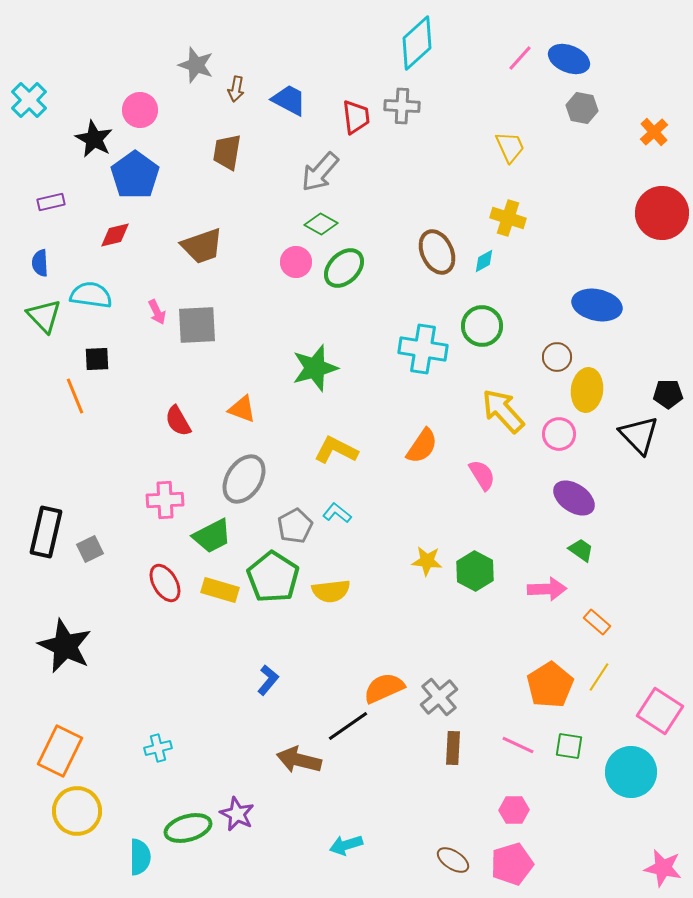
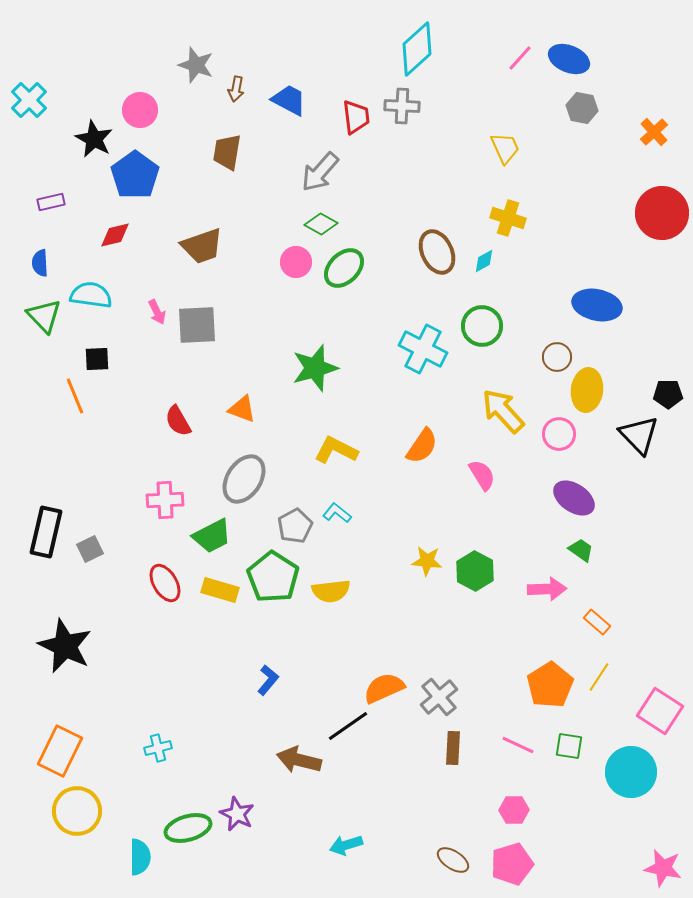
cyan diamond at (417, 43): moved 6 px down
yellow trapezoid at (510, 147): moved 5 px left, 1 px down
cyan cross at (423, 349): rotated 18 degrees clockwise
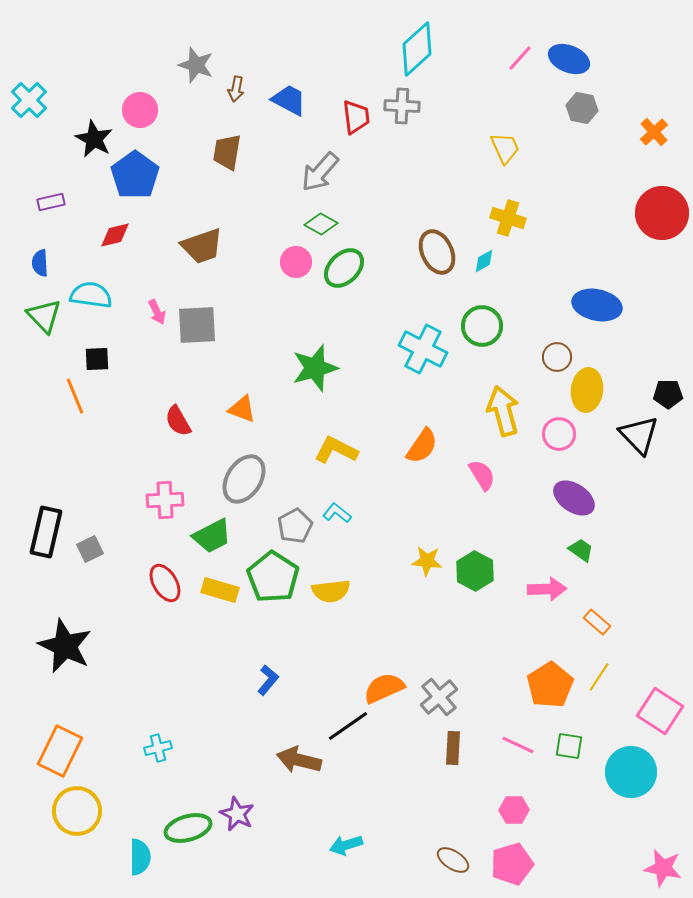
yellow arrow at (503, 411): rotated 27 degrees clockwise
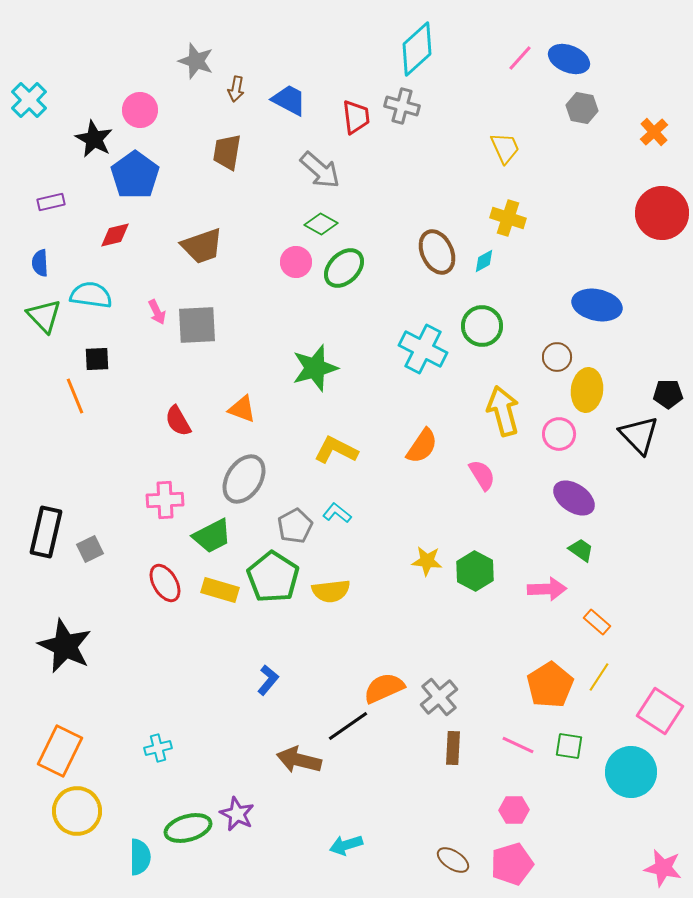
gray star at (196, 65): moved 4 px up
gray cross at (402, 106): rotated 12 degrees clockwise
gray arrow at (320, 172): moved 2 px up; rotated 90 degrees counterclockwise
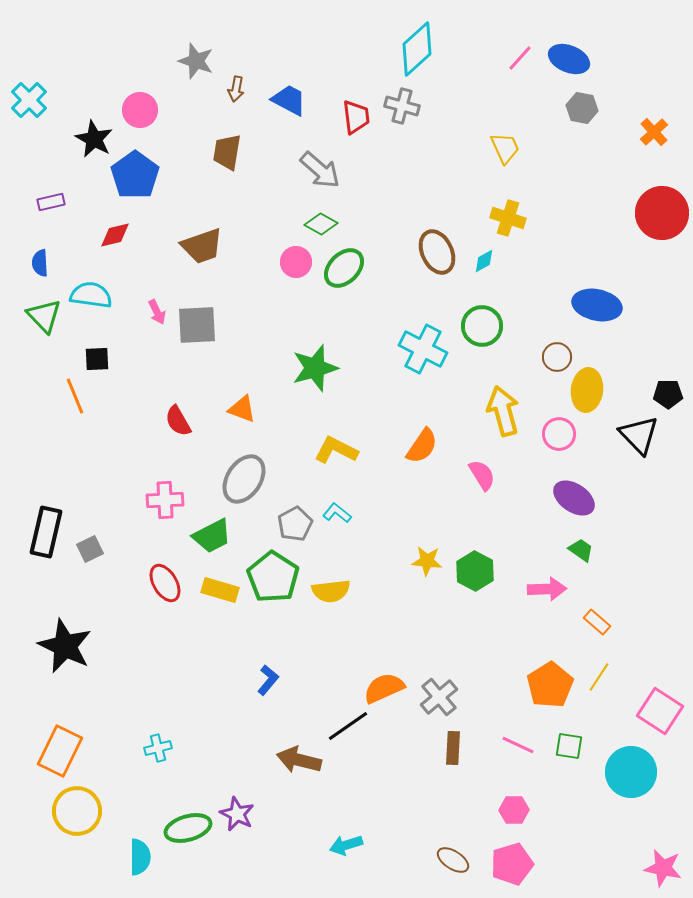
gray pentagon at (295, 526): moved 2 px up
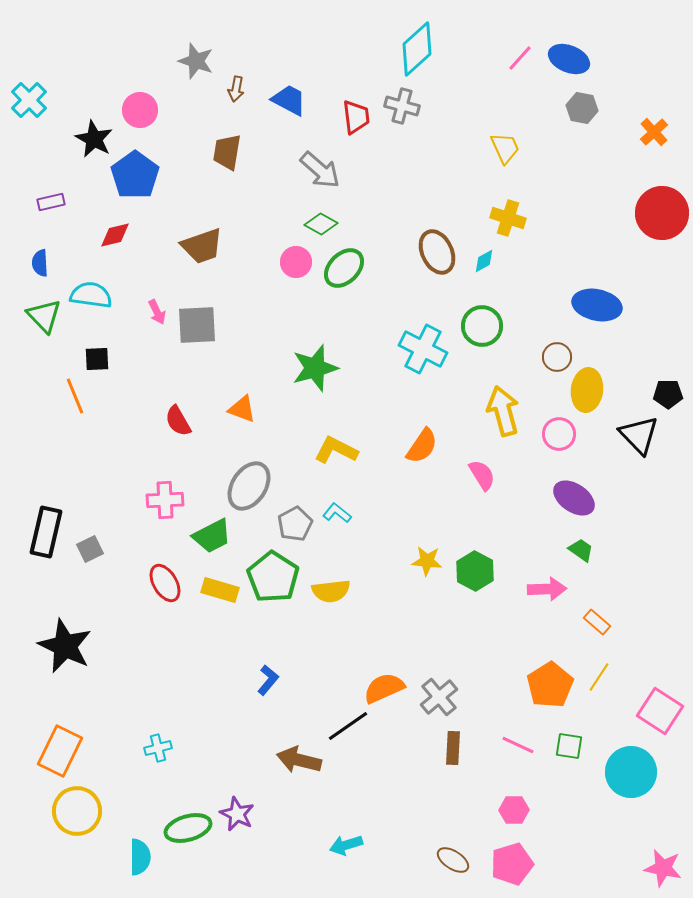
gray ellipse at (244, 479): moved 5 px right, 7 px down
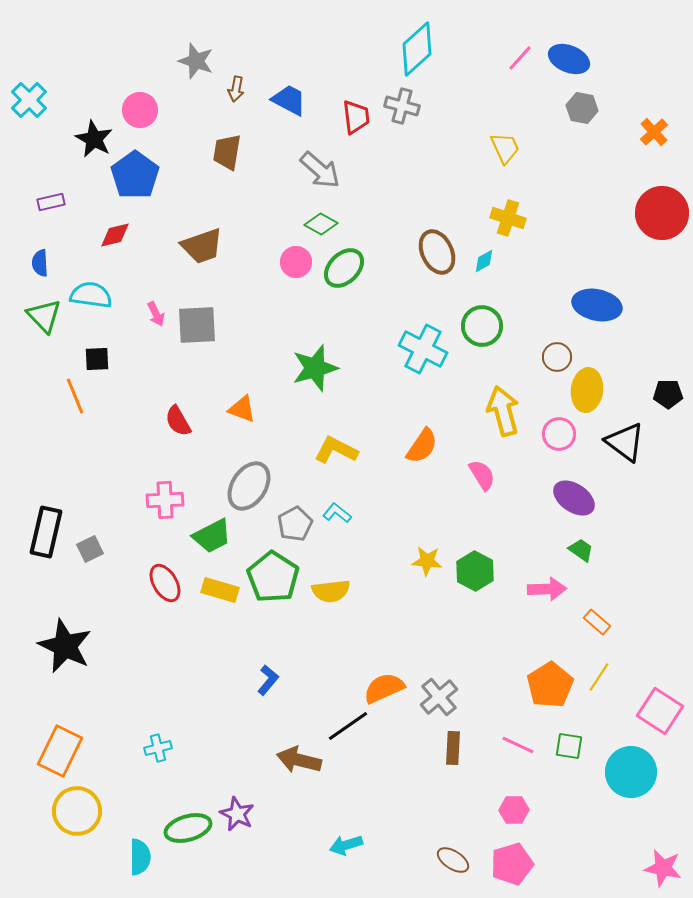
pink arrow at (157, 312): moved 1 px left, 2 px down
black triangle at (639, 435): moved 14 px left, 7 px down; rotated 9 degrees counterclockwise
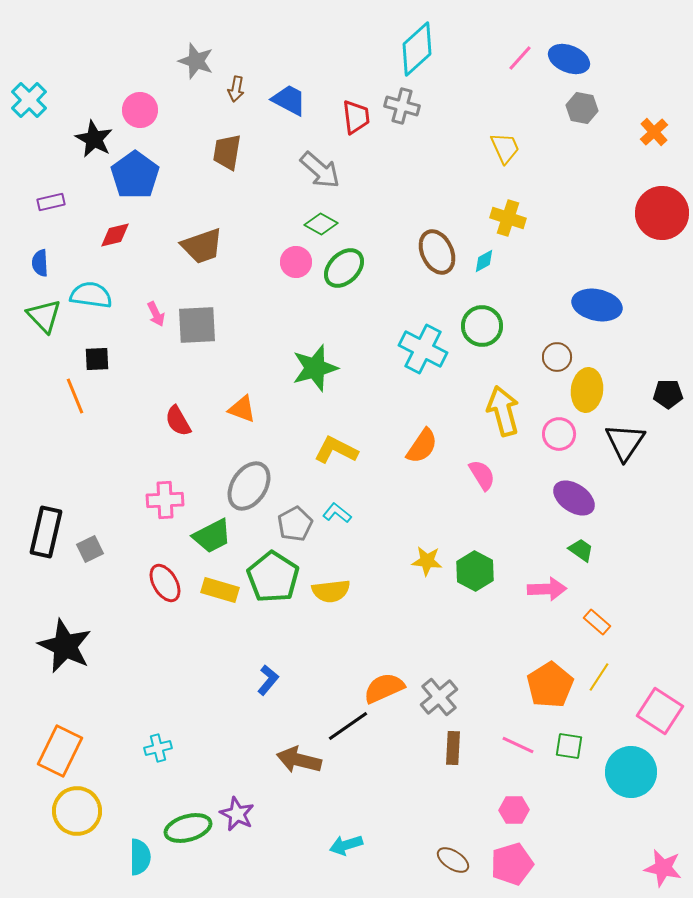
black triangle at (625, 442): rotated 27 degrees clockwise
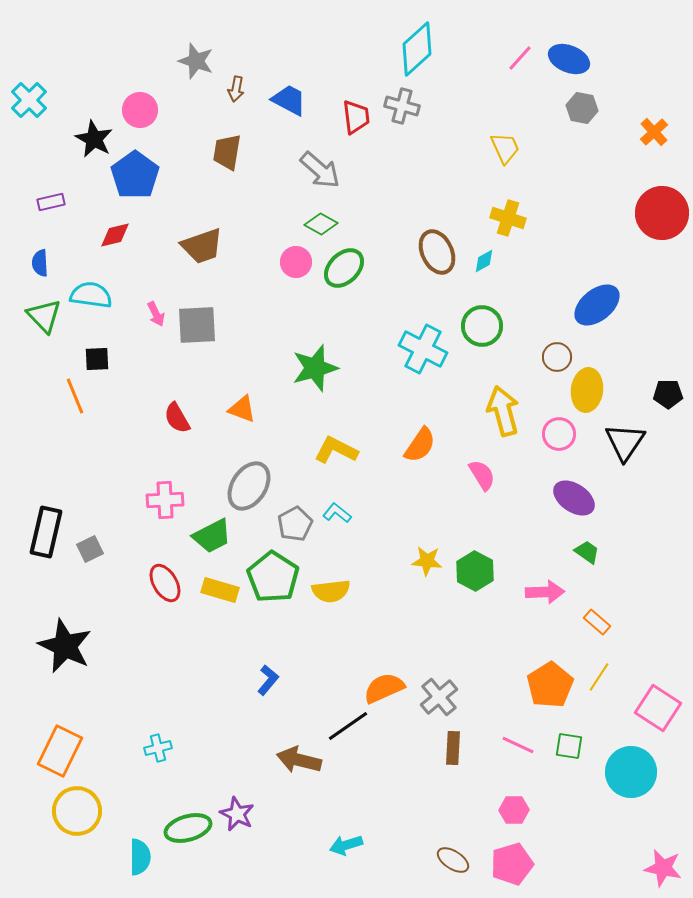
blue ellipse at (597, 305): rotated 51 degrees counterclockwise
red semicircle at (178, 421): moved 1 px left, 3 px up
orange semicircle at (422, 446): moved 2 px left, 1 px up
green trapezoid at (581, 550): moved 6 px right, 2 px down
pink arrow at (547, 589): moved 2 px left, 3 px down
pink square at (660, 711): moved 2 px left, 3 px up
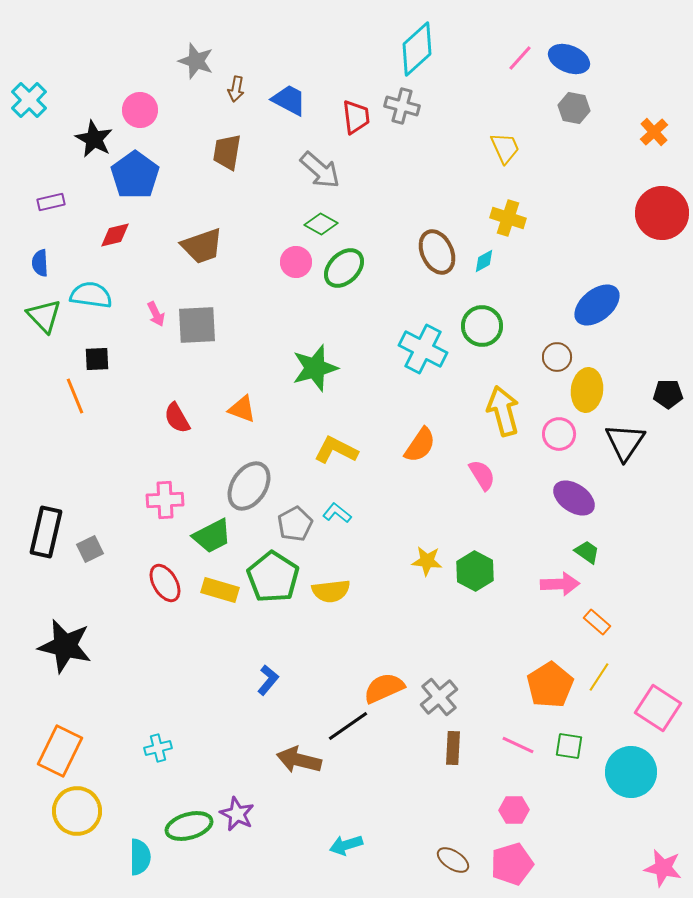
gray hexagon at (582, 108): moved 8 px left
pink arrow at (545, 592): moved 15 px right, 8 px up
black star at (65, 646): rotated 12 degrees counterclockwise
green ellipse at (188, 828): moved 1 px right, 2 px up
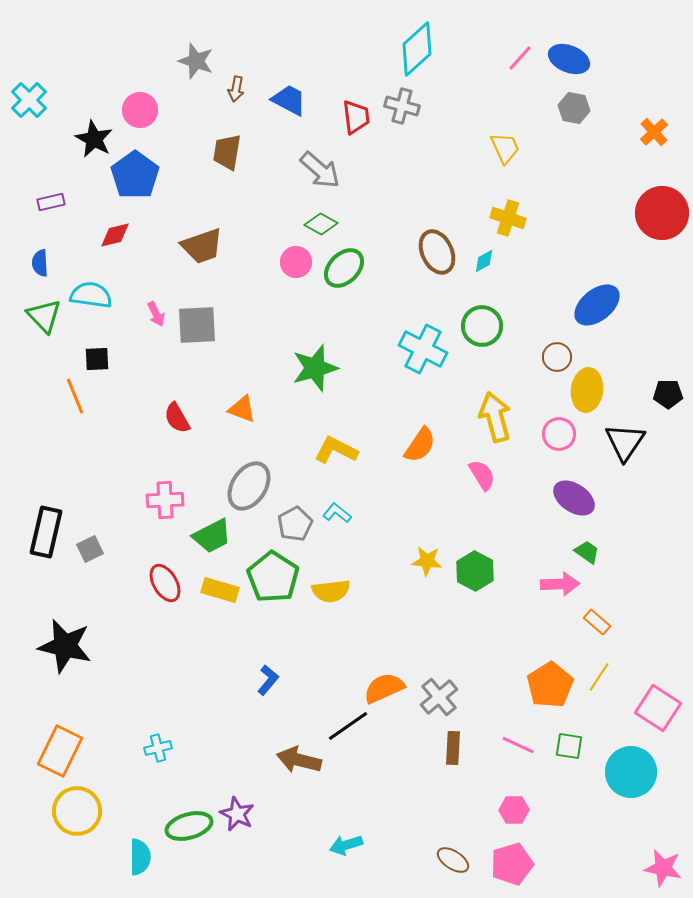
yellow arrow at (503, 411): moved 8 px left, 6 px down
